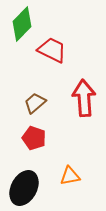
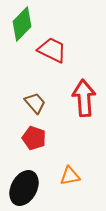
brown trapezoid: rotated 90 degrees clockwise
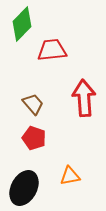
red trapezoid: rotated 32 degrees counterclockwise
brown trapezoid: moved 2 px left, 1 px down
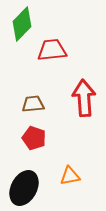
brown trapezoid: rotated 55 degrees counterclockwise
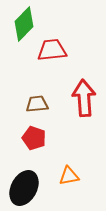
green diamond: moved 2 px right
brown trapezoid: moved 4 px right
orange triangle: moved 1 px left
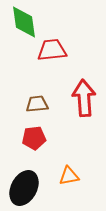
green diamond: moved 2 px up; rotated 52 degrees counterclockwise
red pentagon: rotated 25 degrees counterclockwise
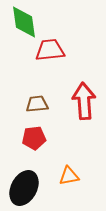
red trapezoid: moved 2 px left
red arrow: moved 3 px down
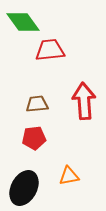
green diamond: moved 1 px left; rotated 28 degrees counterclockwise
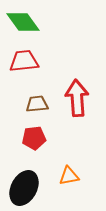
red trapezoid: moved 26 px left, 11 px down
red arrow: moved 7 px left, 3 px up
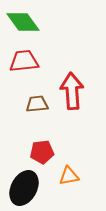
red arrow: moved 5 px left, 7 px up
red pentagon: moved 8 px right, 14 px down
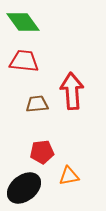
red trapezoid: rotated 12 degrees clockwise
black ellipse: rotated 24 degrees clockwise
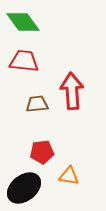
orange triangle: rotated 20 degrees clockwise
